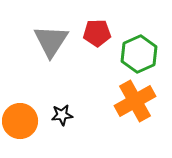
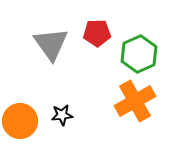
gray triangle: moved 3 px down; rotated 9 degrees counterclockwise
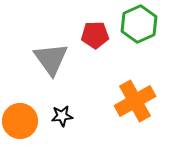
red pentagon: moved 2 px left, 2 px down
gray triangle: moved 15 px down
green hexagon: moved 30 px up
black star: moved 1 px down
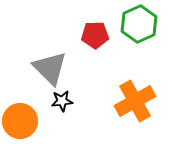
gray triangle: moved 1 px left, 9 px down; rotated 9 degrees counterclockwise
black star: moved 15 px up
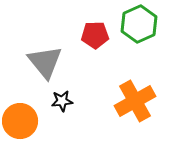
gray triangle: moved 5 px left, 6 px up; rotated 6 degrees clockwise
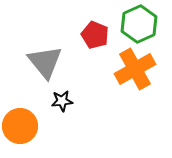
red pentagon: rotated 24 degrees clockwise
orange cross: moved 32 px up
orange circle: moved 5 px down
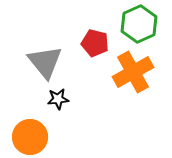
red pentagon: moved 8 px down; rotated 8 degrees counterclockwise
orange cross: moved 2 px left, 3 px down
black star: moved 4 px left, 2 px up
orange circle: moved 10 px right, 11 px down
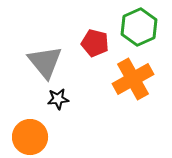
green hexagon: moved 3 px down
orange cross: moved 7 px down
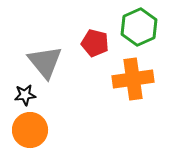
orange cross: rotated 21 degrees clockwise
black star: moved 33 px left, 4 px up
orange circle: moved 7 px up
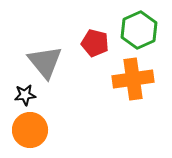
green hexagon: moved 3 px down
